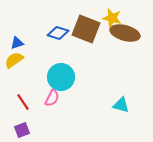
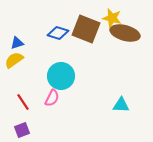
cyan circle: moved 1 px up
cyan triangle: rotated 12 degrees counterclockwise
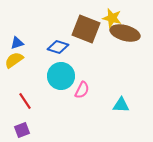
blue diamond: moved 14 px down
pink semicircle: moved 30 px right, 8 px up
red line: moved 2 px right, 1 px up
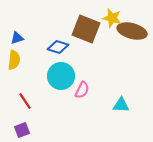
brown ellipse: moved 7 px right, 2 px up
blue triangle: moved 5 px up
yellow semicircle: rotated 132 degrees clockwise
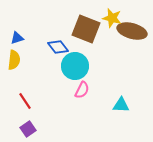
blue diamond: rotated 35 degrees clockwise
cyan circle: moved 14 px right, 10 px up
purple square: moved 6 px right, 1 px up; rotated 14 degrees counterclockwise
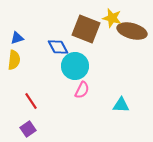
blue diamond: rotated 10 degrees clockwise
red line: moved 6 px right
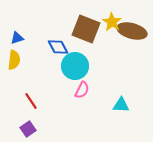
yellow star: moved 4 px down; rotated 18 degrees clockwise
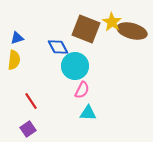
cyan triangle: moved 33 px left, 8 px down
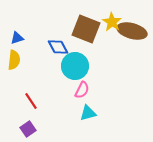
cyan triangle: rotated 18 degrees counterclockwise
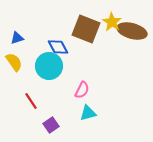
yellow semicircle: moved 2 px down; rotated 42 degrees counterclockwise
cyan circle: moved 26 px left
purple square: moved 23 px right, 4 px up
